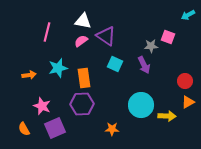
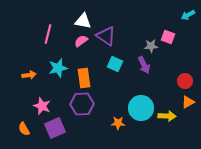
pink line: moved 1 px right, 2 px down
cyan circle: moved 3 px down
orange star: moved 6 px right, 6 px up
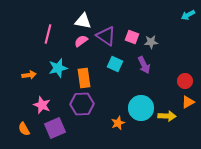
pink square: moved 36 px left
gray star: moved 4 px up
pink star: moved 1 px up
orange star: rotated 24 degrees counterclockwise
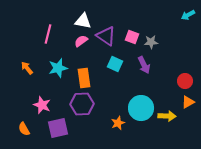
orange arrow: moved 2 px left, 7 px up; rotated 120 degrees counterclockwise
purple square: moved 3 px right; rotated 10 degrees clockwise
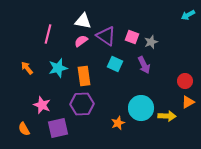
gray star: rotated 16 degrees counterclockwise
orange rectangle: moved 2 px up
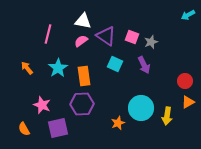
cyan star: rotated 18 degrees counterclockwise
yellow arrow: rotated 96 degrees clockwise
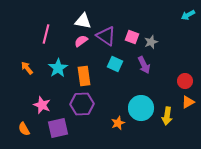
pink line: moved 2 px left
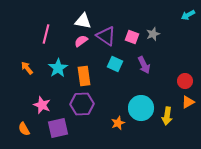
gray star: moved 2 px right, 8 px up
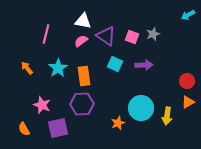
purple arrow: rotated 66 degrees counterclockwise
red circle: moved 2 px right
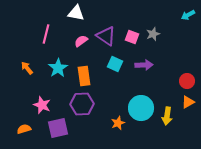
white triangle: moved 7 px left, 8 px up
orange semicircle: rotated 104 degrees clockwise
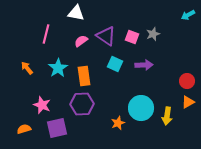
purple square: moved 1 px left
